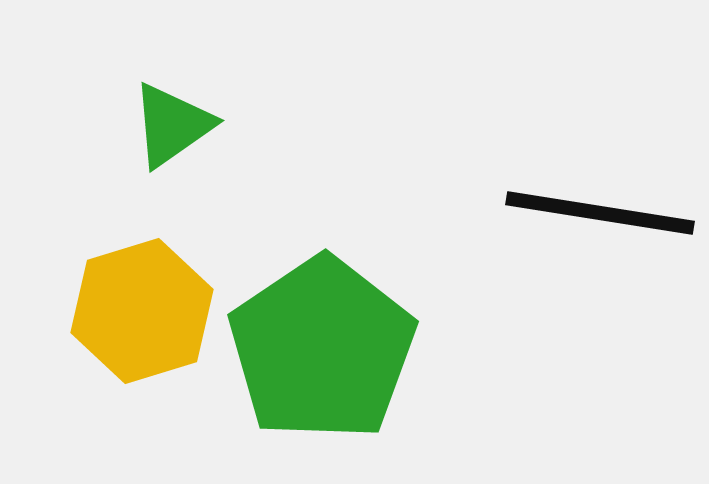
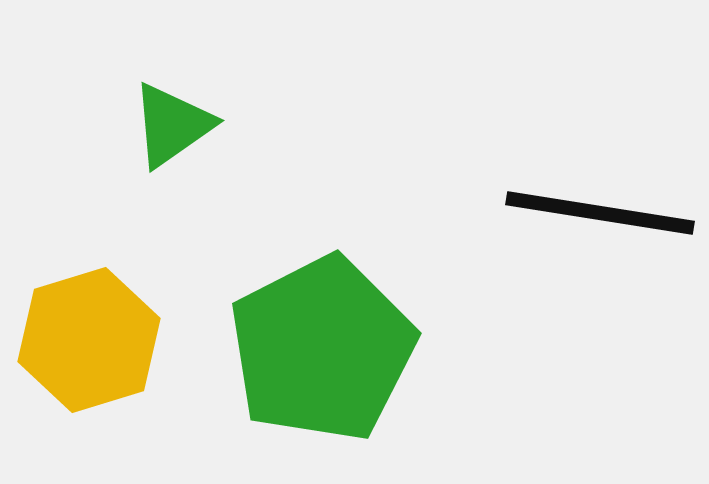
yellow hexagon: moved 53 px left, 29 px down
green pentagon: rotated 7 degrees clockwise
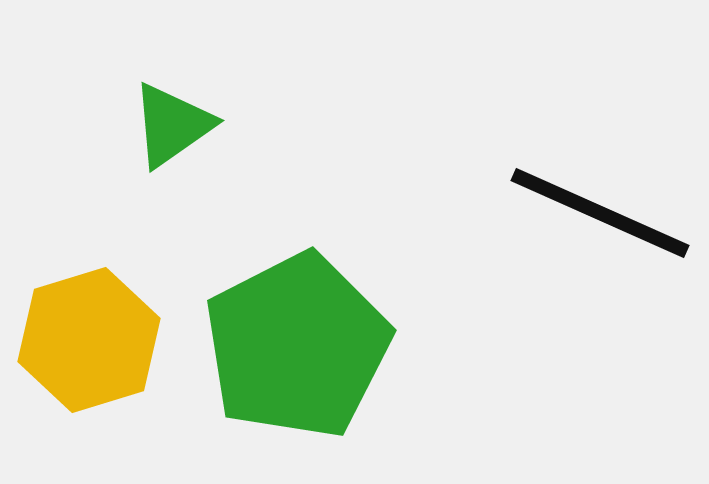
black line: rotated 15 degrees clockwise
green pentagon: moved 25 px left, 3 px up
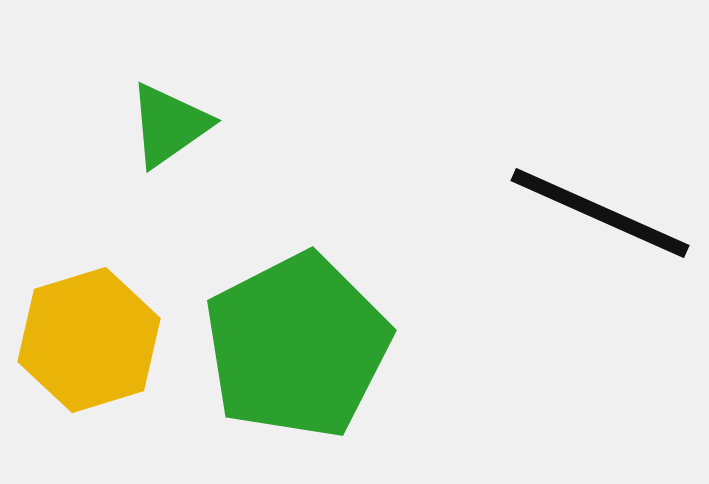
green triangle: moved 3 px left
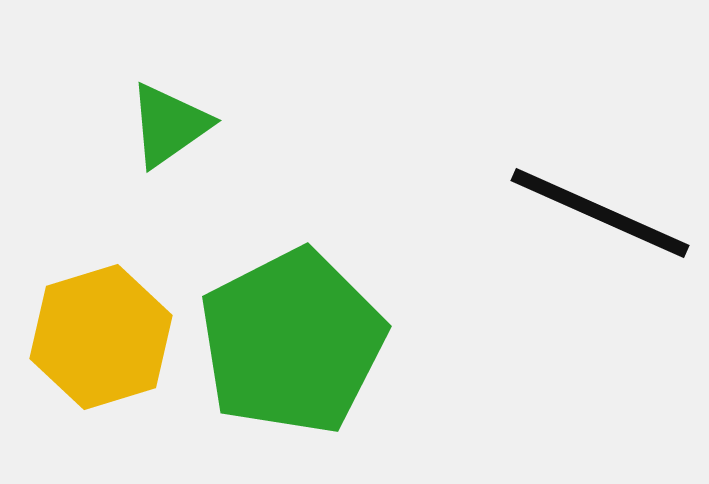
yellow hexagon: moved 12 px right, 3 px up
green pentagon: moved 5 px left, 4 px up
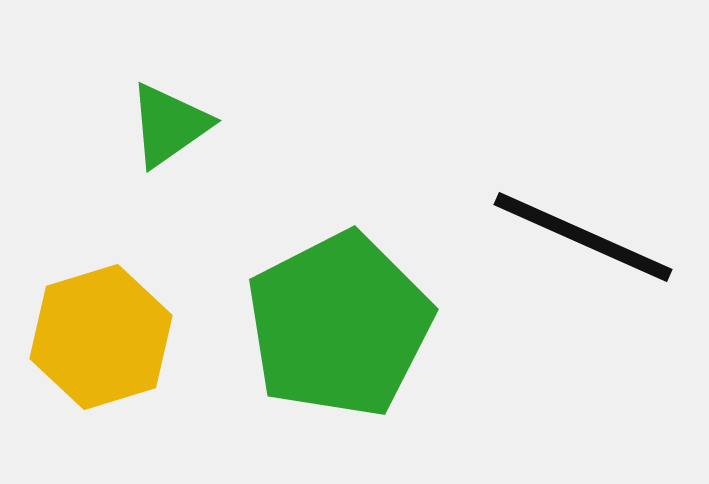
black line: moved 17 px left, 24 px down
green pentagon: moved 47 px right, 17 px up
